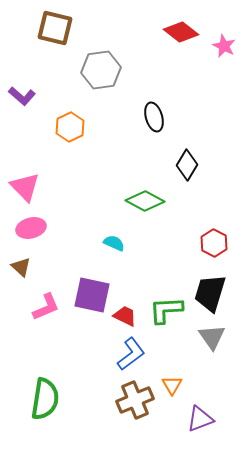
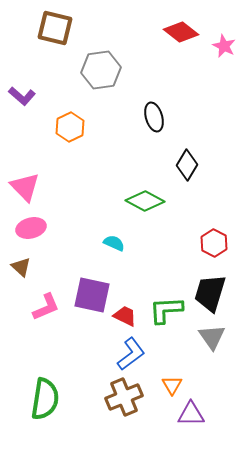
brown cross: moved 11 px left, 3 px up
purple triangle: moved 9 px left, 5 px up; rotated 20 degrees clockwise
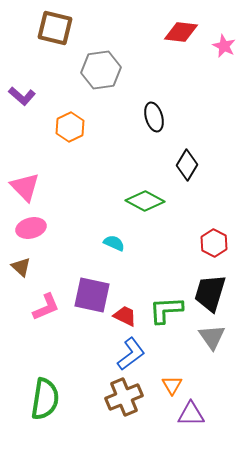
red diamond: rotated 32 degrees counterclockwise
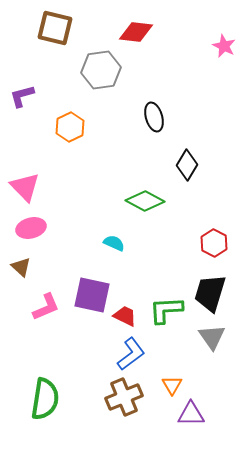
red diamond: moved 45 px left
purple L-shape: rotated 124 degrees clockwise
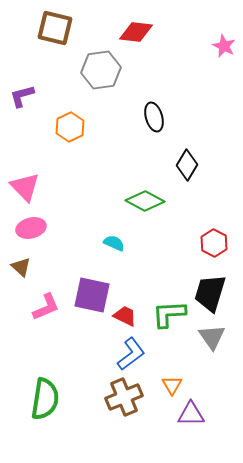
green L-shape: moved 3 px right, 4 px down
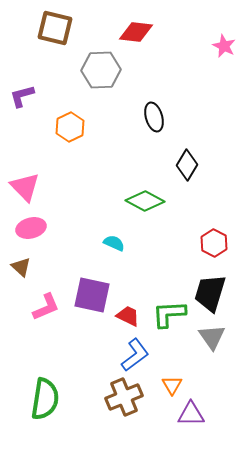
gray hexagon: rotated 6 degrees clockwise
red trapezoid: moved 3 px right
blue L-shape: moved 4 px right, 1 px down
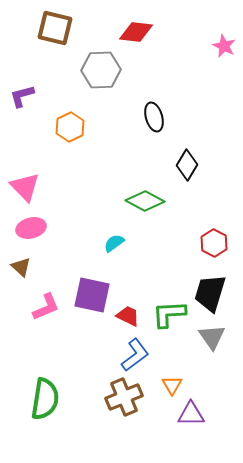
cyan semicircle: rotated 60 degrees counterclockwise
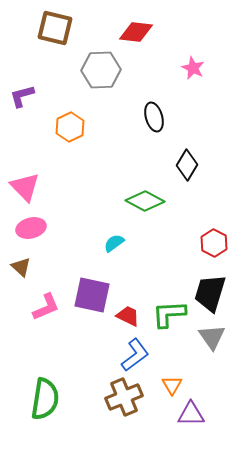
pink star: moved 31 px left, 22 px down
